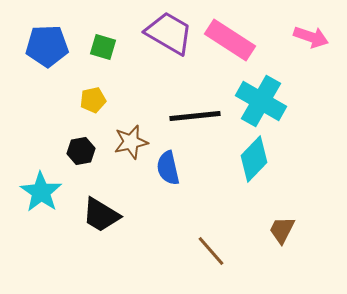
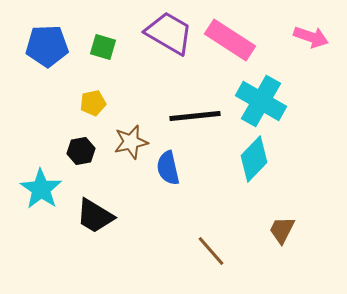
yellow pentagon: moved 3 px down
cyan star: moved 3 px up
black trapezoid: moved 6 px left, 1 px down
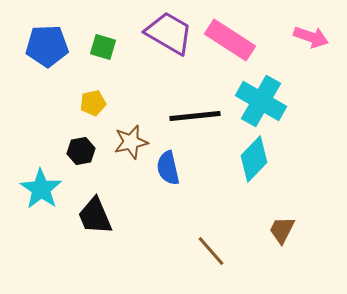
black trapezoid: rotated 36 degrees clockwise
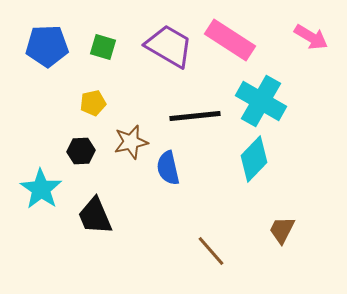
purple trapezoid: moved 13 px down
pink arrow: rotated 12 degrees clockwise
black hexagon: rotated 8 degrees clockwise
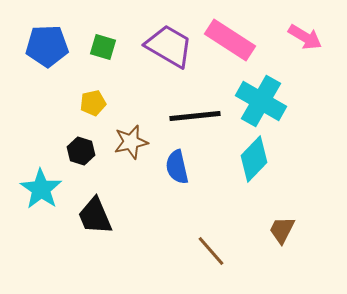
pink arrow: moved 6 px left
black hexagon: rotated 20 degrees clockwise
blue semicircle: moved 9 px right, 1 px up
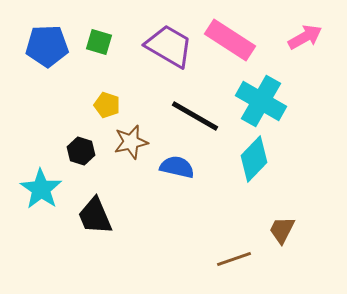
pink arrow: rotated 60 degrees counterclockwise
green square: moved 4 px left, 5 px up
yellow pentagon: moved 14 px right, 2 px down; rotated 30 degrees clockwise
black line: rotated 36 degrees clockwise
blue semicircle: rotated 116 degrees clockwise
brown line: moved 23 px right, 8 px down; rotated 68 degrees counterclockwise
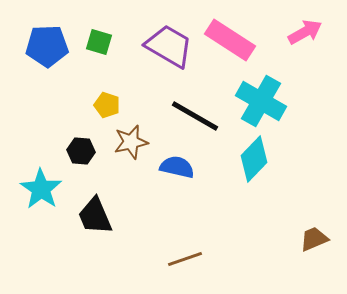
pink arrow: moved 5 px up
black hexagon: rotated 12 degrees counterclockwise
brown trapezoid: moved 32 px right, 9 px down; rotated 40 degrees clockwise
brown line: moved 49 px left
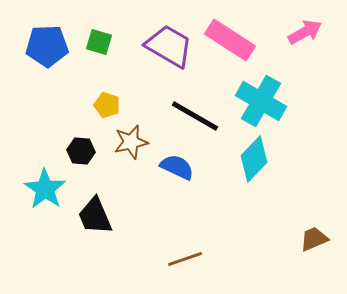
blue semicircle: rotated 12 degrees clockwise
cyan star: moved 4 px right
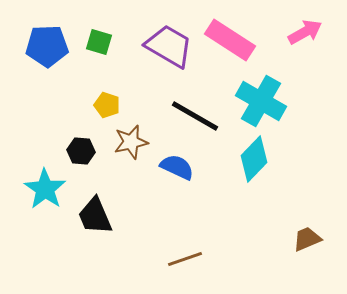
brown trapezoid: moved 7 px left
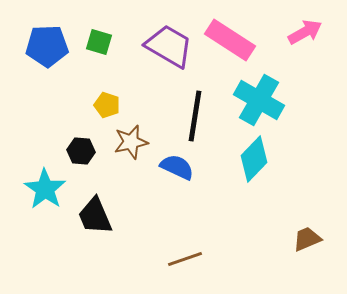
cyan cross: moved 2 px left, 1 px up
black line: rotated 69 degrees clockwise
